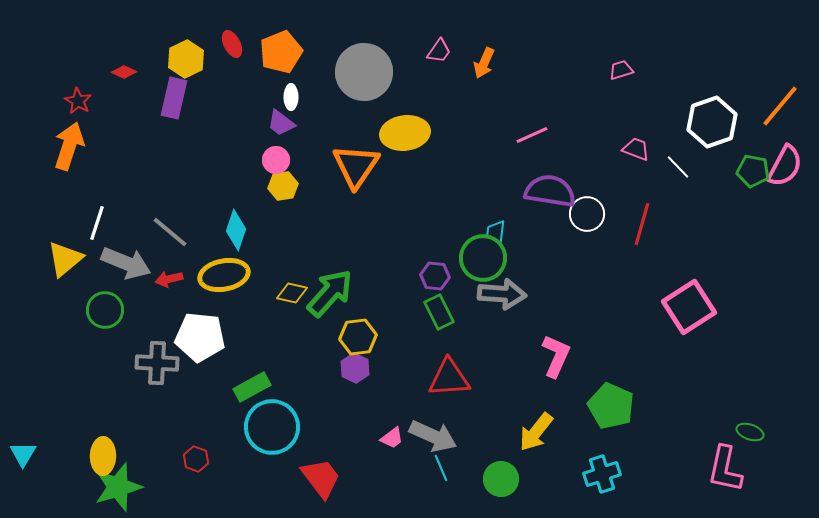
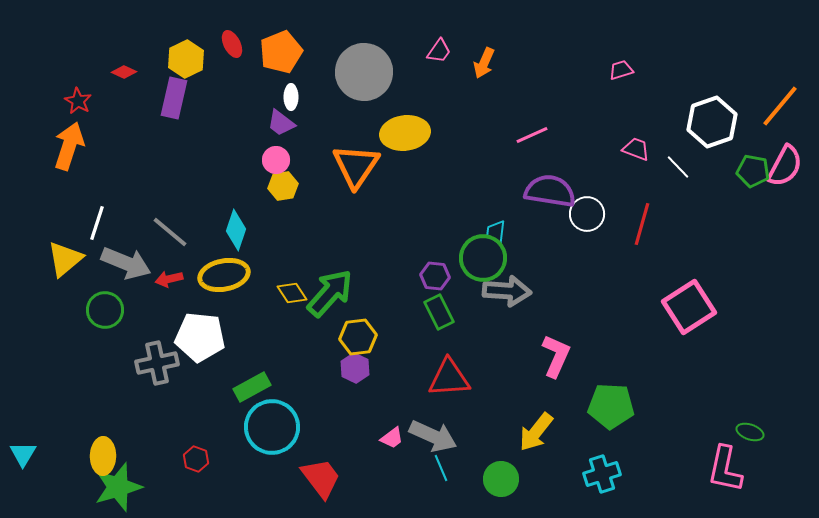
yellow diamond at (292, 293): rotated 44 degrees clockwise
gray arrow at (502, 294): moved 5 px right, 3 px up
gray cross at (157, 363): rotated 15 degrees counterclockwise
green pentagon at (611, 406): rotated 21 degrees counterclockwise
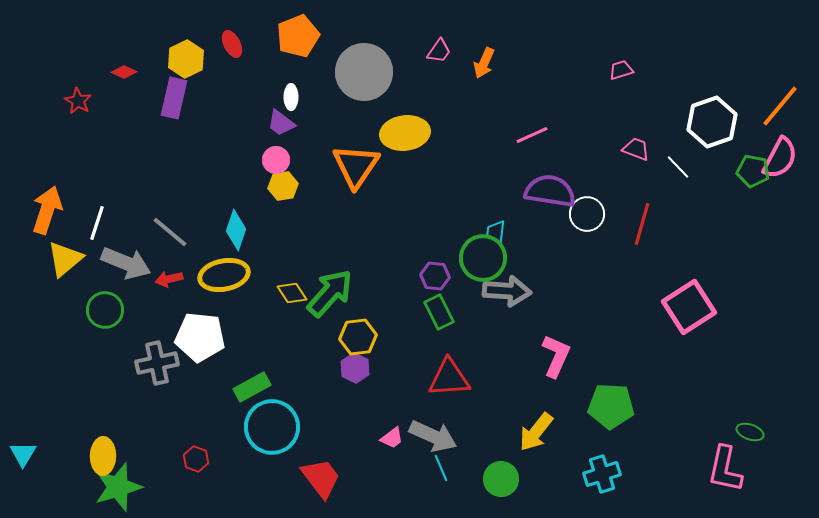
orange pentagon at (281, 52): moved 17 px right, 16 px up
orange arrow at (69, 146): moved 22 px left, 64 px down
pink semicircle at (785, 166): moved 5 px left, 8 px up
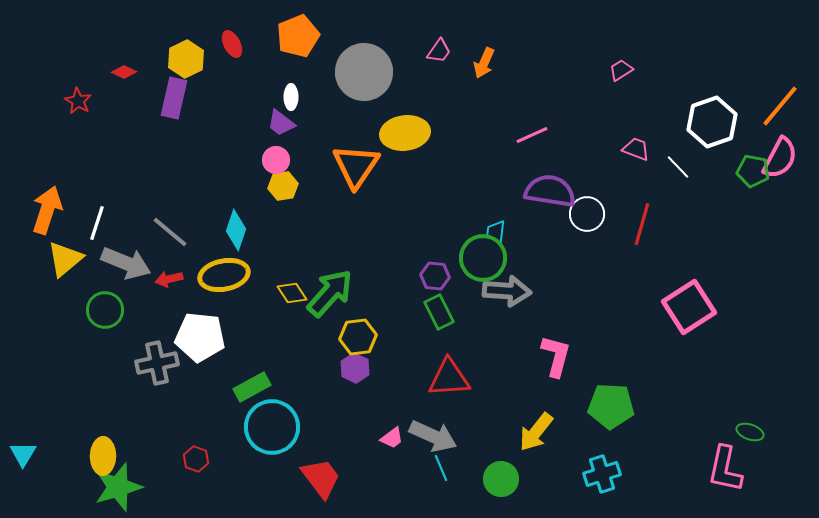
pink trapezoid at (621, 70): rotated 15 degrees counterclockwise
pink L-shape at (556, 356): rotated 9 degrees counterclockwise
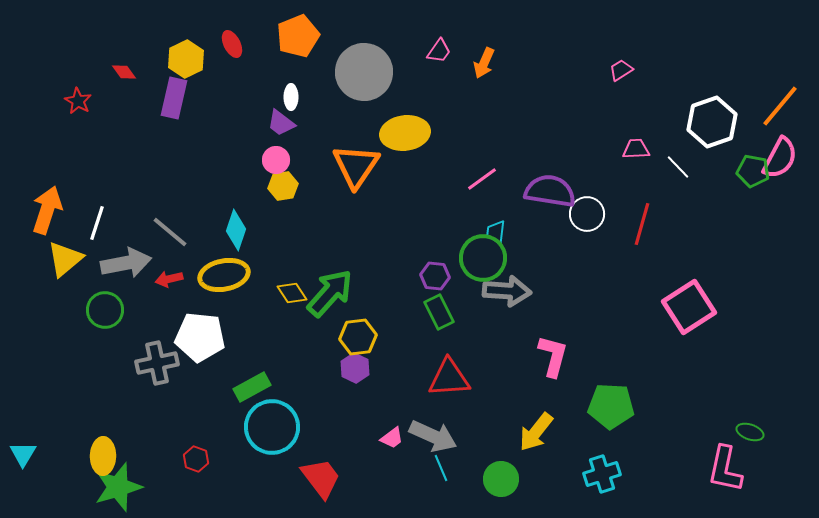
red diamond at (124, 72): rotated 30 degrees clockwise
pink line at (532, 135): moved 50 px left, 44 px down; rotated 12 degrees counterclockwise
pink trapezoid at (636, 149): rotated 24 degrees counterclockwise
gray arrow at (126, 263): rotated 33 degrees counterclockwise
pink L-shape at (556, 356): moved 3 px left
